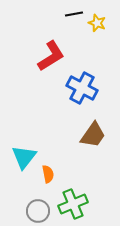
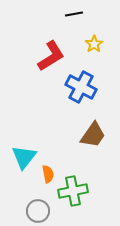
yellow star: moved 3 px left, 21 px down; rotated 18 degrees clockwise
blue cross: moved 1 px left, 1 px up
green cross: moved 13 px up; rotated 12 degrees clockwise
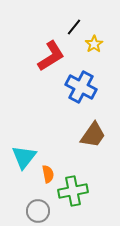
black line: moved 13 px down; rotated 42 degrees counterclockwise
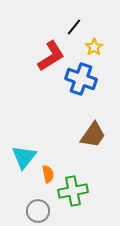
yellow star: moved 3 px down
blue cross: moved 8 px up; rotated 8 degrees counterclockwise
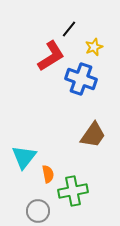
black line: moved 5 px left, 2 px down
yellow star: rotated 12 degrees clockwise
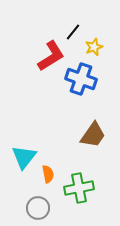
black line: moved 4 px right, 3 px down
green cross: moved 6 px right, 3 px up
gray circle: moved 3 px up
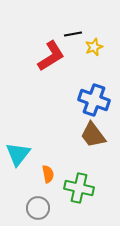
black line: moved 2 px down; rotated 42 degrees clockwise
blue cross: moved 13 px right, 21 px down
brown trapezoid: rotated 108 degrees clockwise
cyan triangle: moved 6 px left, 3 px up
green cross: rotated 24 degrees clockwise
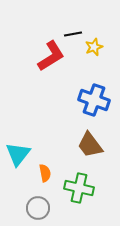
brown trapezoid: moved 3 px left, 10 px down
orange semicircle: moved 3 px left, 1 px up
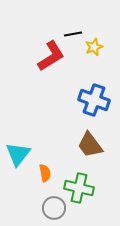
gray circle: moved 16 px right
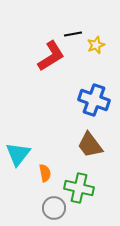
yellow star: moved 2 px right, 2 px up
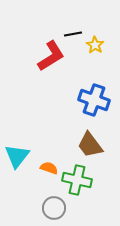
yellow star: moved 1 px left; rotated 18 degrees counterclockwise
cyan triangle: moved 1 px left, 2 px down
orange semicircle: moved 4 px right, 5 px up; rotated 60 degrees counterclockwise
green cross: moved 2 px left, 8 px up
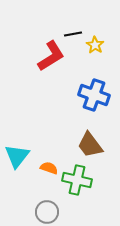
blue cross: moved 5 px up
gray circle: moved 7 px left, 4 px down
